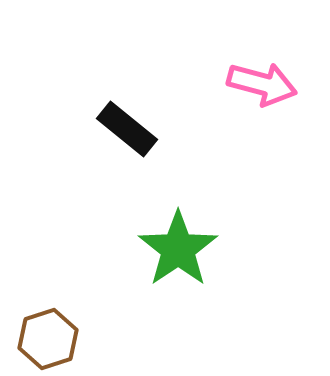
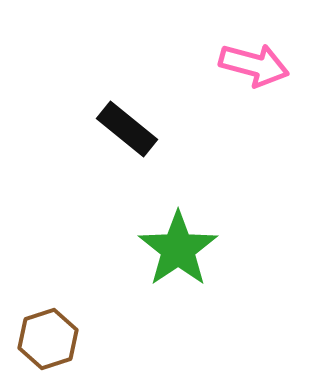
pink arrow: moved 8 px left, 19 px up
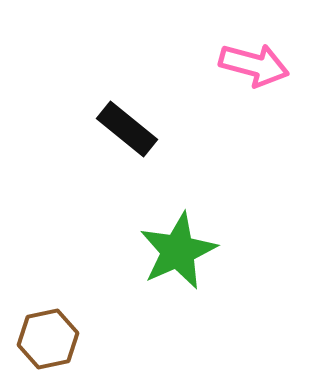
green star: moved 2 px down; rotated 10 degrees clockwise
brown hexagon: rotated 6 degrees clockwise
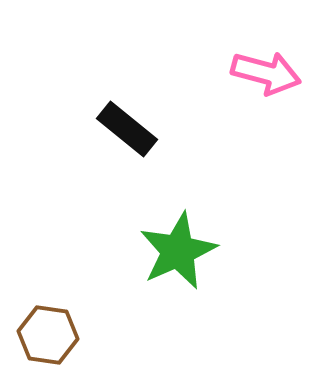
pink arrow: moved 12 px right, 8 px down
brown hexagon: moved 4 px up; rotated 20 degrees clockwise
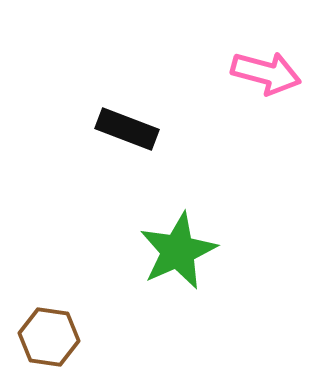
black rectangle: rotated 18 degrees counterclockwise
brown hexagon: moved 1 px right, 2 px down
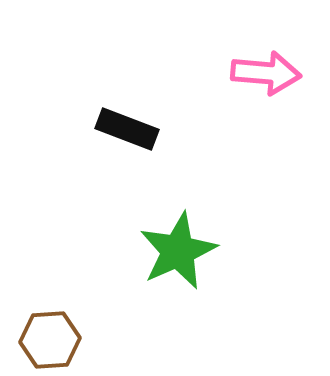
pink arrow: rotated 10 degrees counterclockwise
brown hexagon: moved 1 px right, 3 px down; rotated 12 degrees counterclockwise
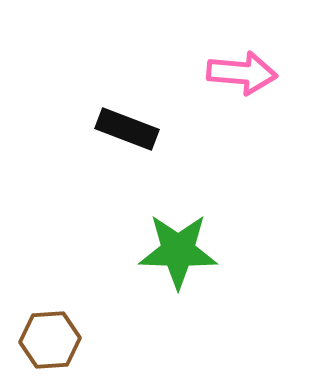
pink arrow: moved 24 px left
green star: rotated 26 degrees clockwise
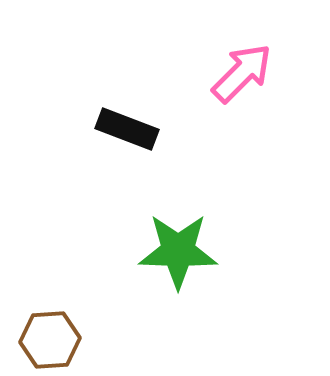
pink arrow: rotated 50 degrees counterclockwise
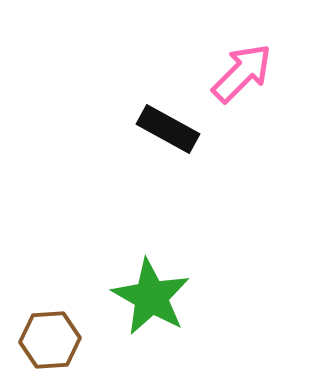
black rectangle: moved 41 px right; rotated 8 degrees clockwise
green star: moved 27 px left, 46 px down; rotated 28 degrees clockwise
